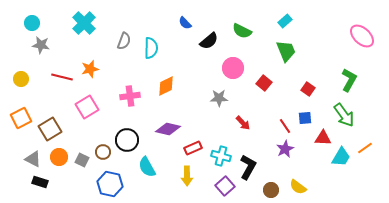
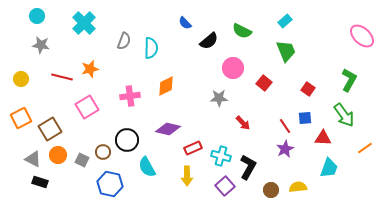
cyan circle at (32, 23): moved 5 px right, 7 px up
orange circle at (59, 157): moved 1 px left, 2 px up
cyan trapezoid at (341, 157): moved 12 px left, 11 px down; rotated 10 degrees counterclockwise
yellow semicircle at (298, 187): rotated 138 degrees clockwise
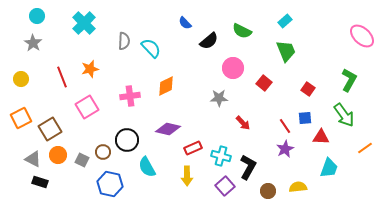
gray semicircle at (124, 41): rotated 18 degrees counterclockwise
gray star at (41, 45): moved 8 px left, 2 px up; rotated 24 degrees clockwise
cyan semicircle at (151, 48): rotated 45 degrees counterclockwise
red line at (62, 77): rotated 55 degrees clockwise
red triangle at (323, 138): moved 2 px left, 1 px up
brown circle at (271, 190): moved 3 px left, 1 px down
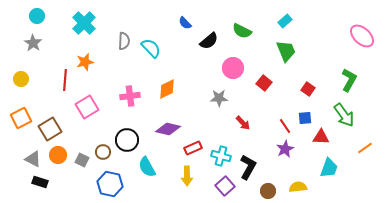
orange star at (90, 69): moved 5 px left, 7 px up
red line at (62, 77): moved 3 px right, 3 px down; rotated 25 degrees clockwise
orange diamond at (166, 86): moved 1 px right, 3 px down
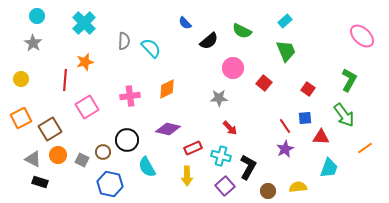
red arrow at (243, 123): moved 13 px left, 5 px down
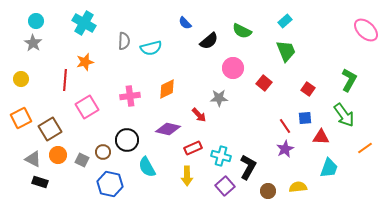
cyan circle at (37, 16): moved 1 px left, 5 px down
cyan cross at (84, 23): rotated 15 degrees counterclockwise
pink ellipse at (362, 36): moved 4 px right, 6 px up
cyan semicircle at (151, 48): rotated 120 degrees clockwise
red arrow at (230, 128): moved 31 px left, 13 px up
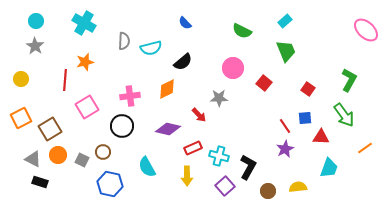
black semicircle at (209, 41): moved 26 px left, 21 px down
gray star at (33, 43): moved 2 px right, 3 px down
black circle at (127, 140): moved 5 px left, 14 px up
cyan cross at (221, 156): moved 2 px left
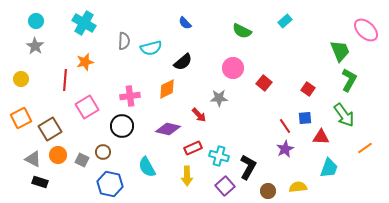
green trapezoid at (286, 51): moved 54 px right
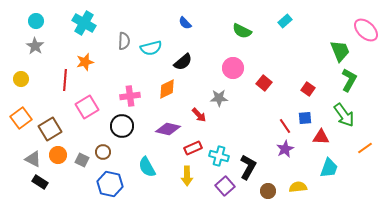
orange square at (21, 118): rotated 10 degrees counterclockwise
black rectangle at (40, 182): rotated 14 degrees clockwise
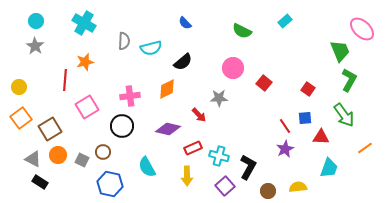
pink ellipse at (366, 30): moved 4 px left, 1 px up
yellow circle at (21, 79): moved 2 px left, 8 px down
